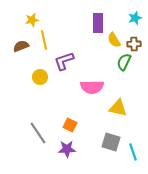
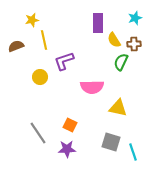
brown semicircle: moved 5 px left
green semicircle: moved 3 px left
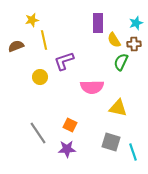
cyan star: moved 1 px right, 5 px down
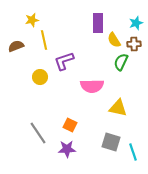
pink semicircle: moved 1 px up
